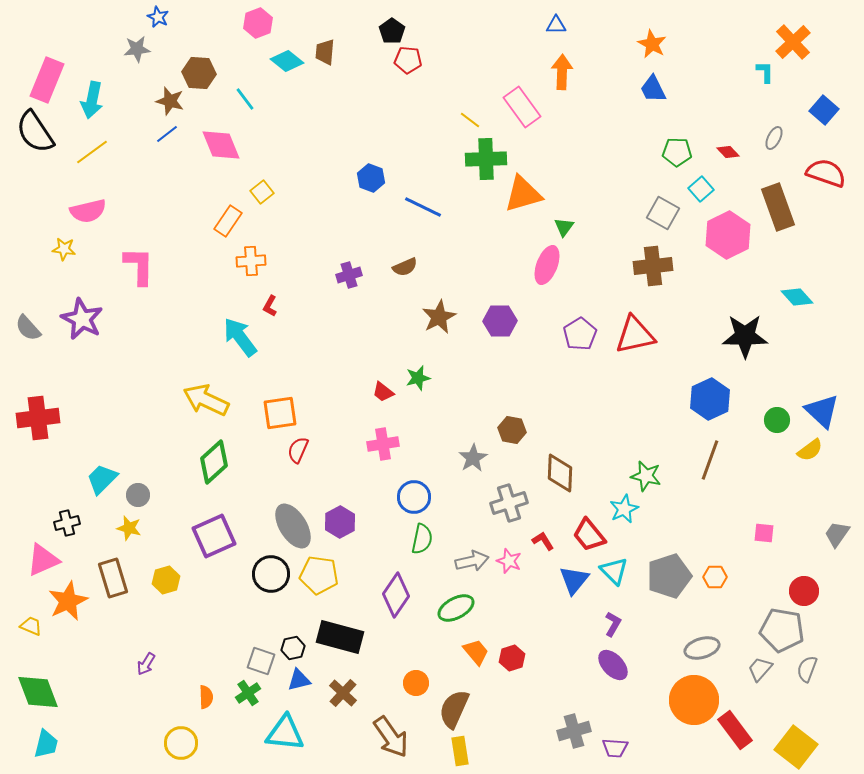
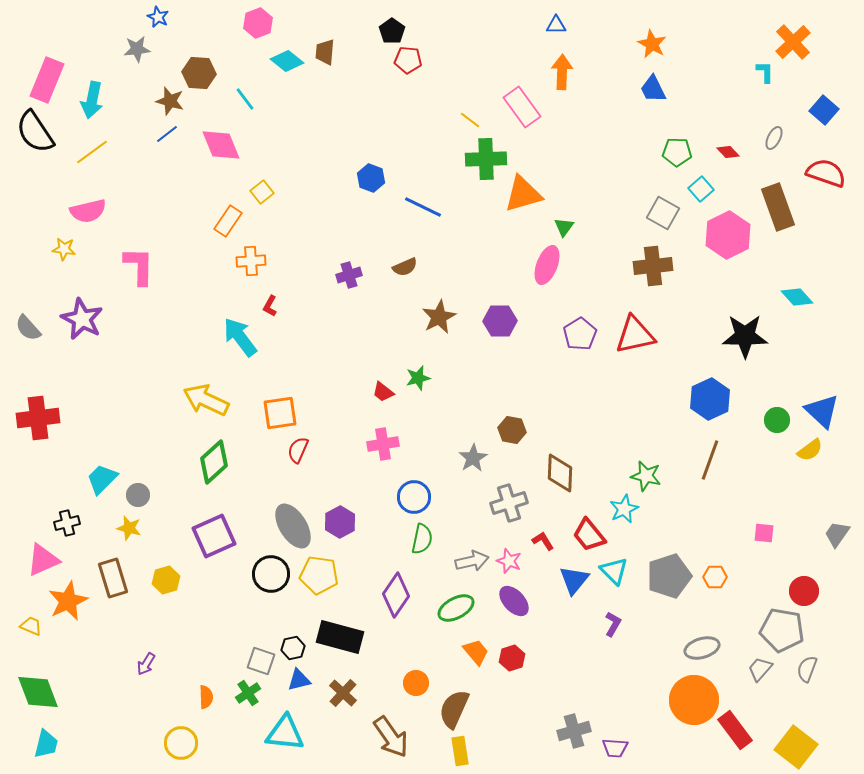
purple ellipse at (613, 665): moved 99 px left, 64 px up
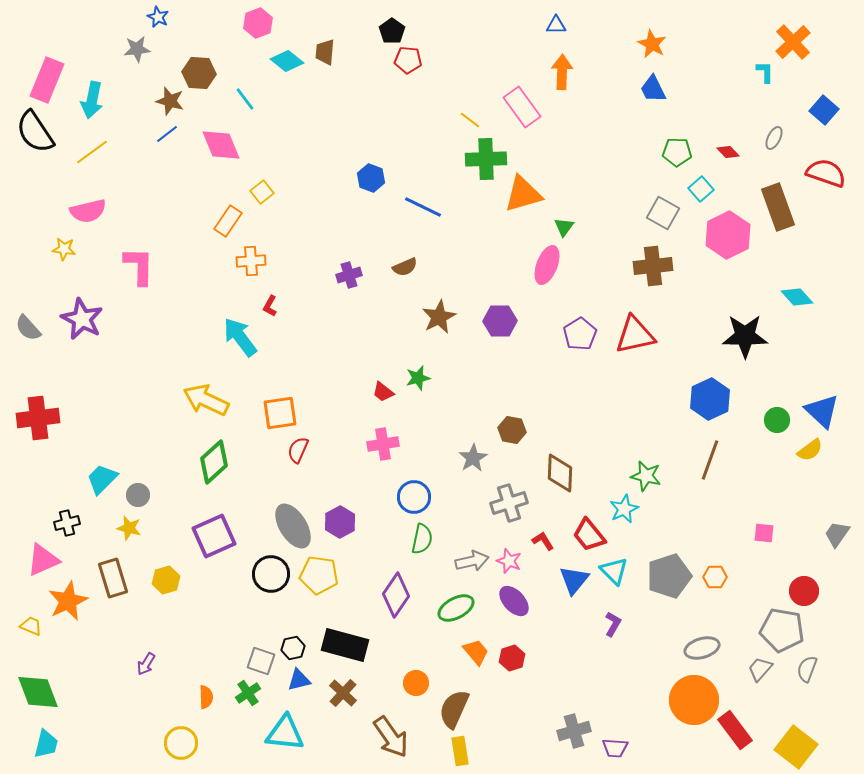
black rectangle at (340, 637): moved 5 px right, 8 px down
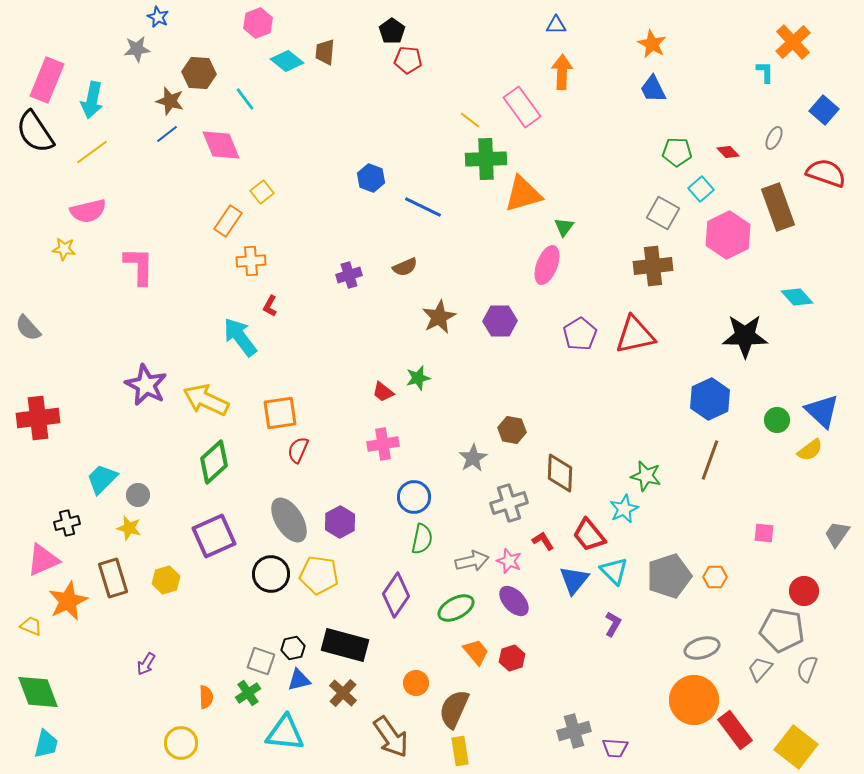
purple star at (82, 319): moved 64 px right, 66 px down
gray ellipse at (293, 526): moved 4 px left, 6 px up
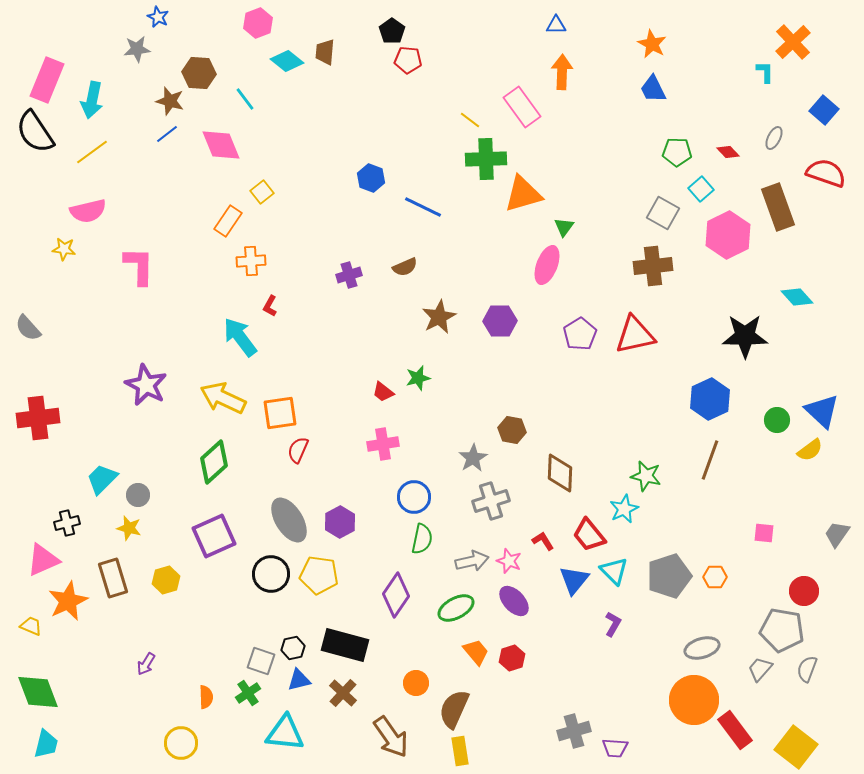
yellow arrow at (206, 400): moved 17 px right, 2 px up
gray cross at (509, 503): moved 18 px left, 2 px up
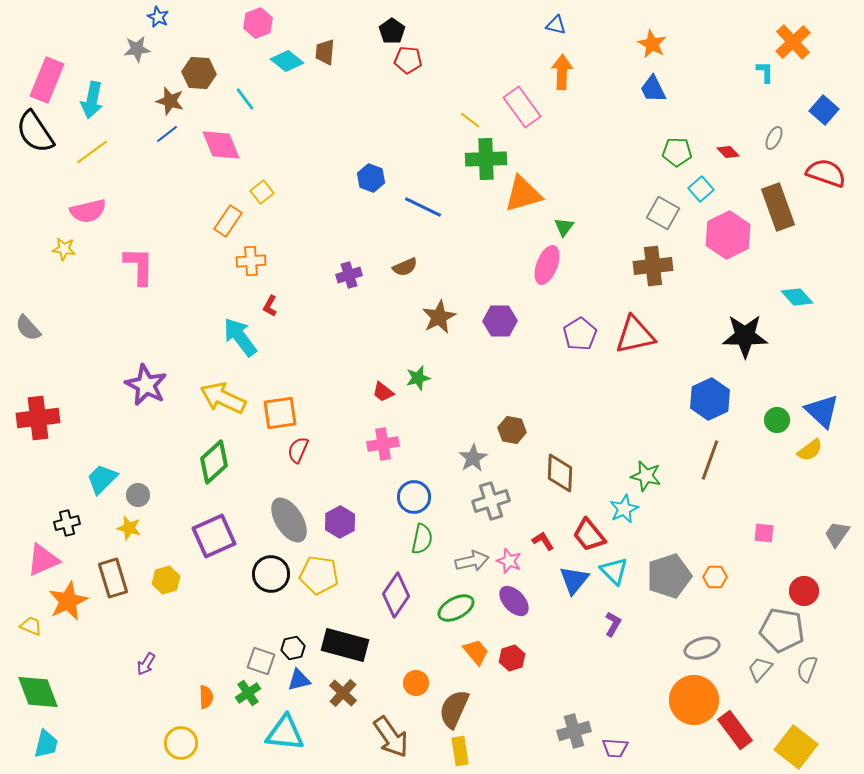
blue triangle at (556, 25): rotated 15 degrees clockwise
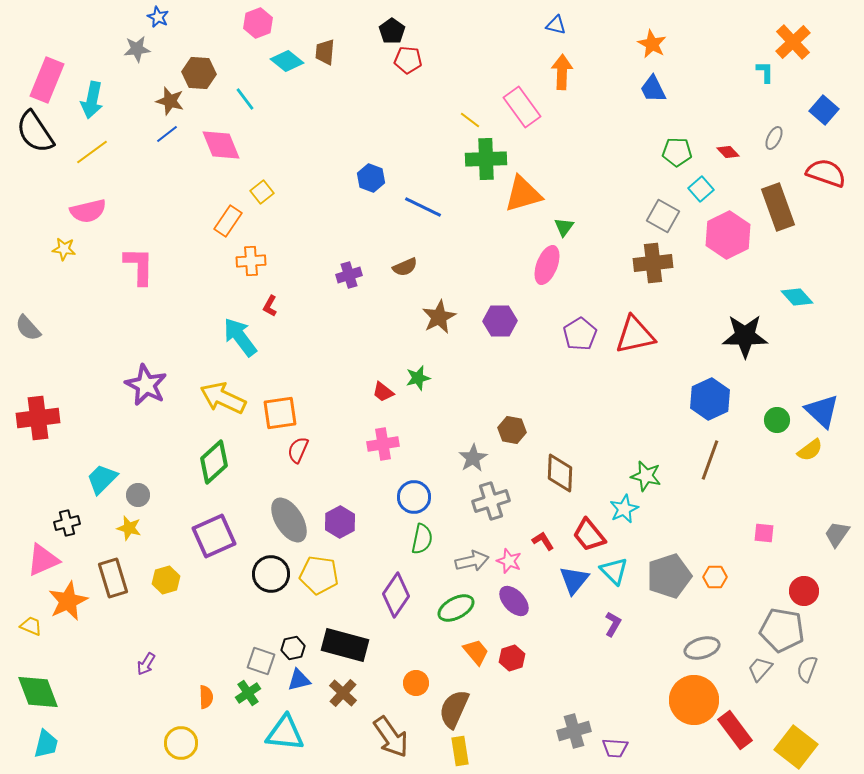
gray square at (663, 213): moved 3 px down
brown cross at (653, 266): moved 3 px up
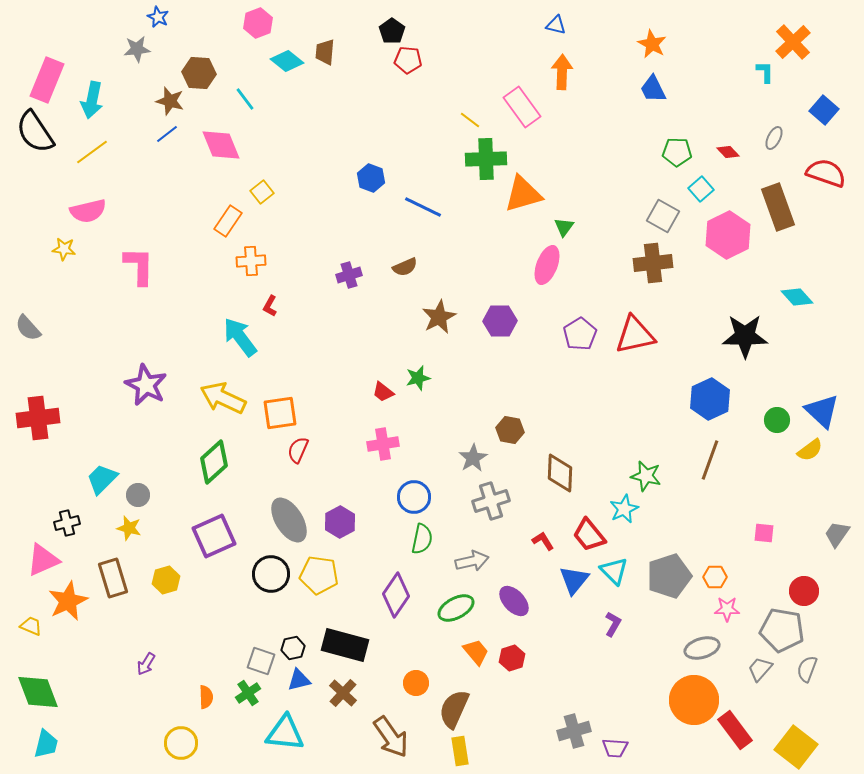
brown hexagon at (512, 430): moved 2 px left
pink star at (509, 561): moved 218 px right, 48 px down; rotated 20 degrees counterclockwise
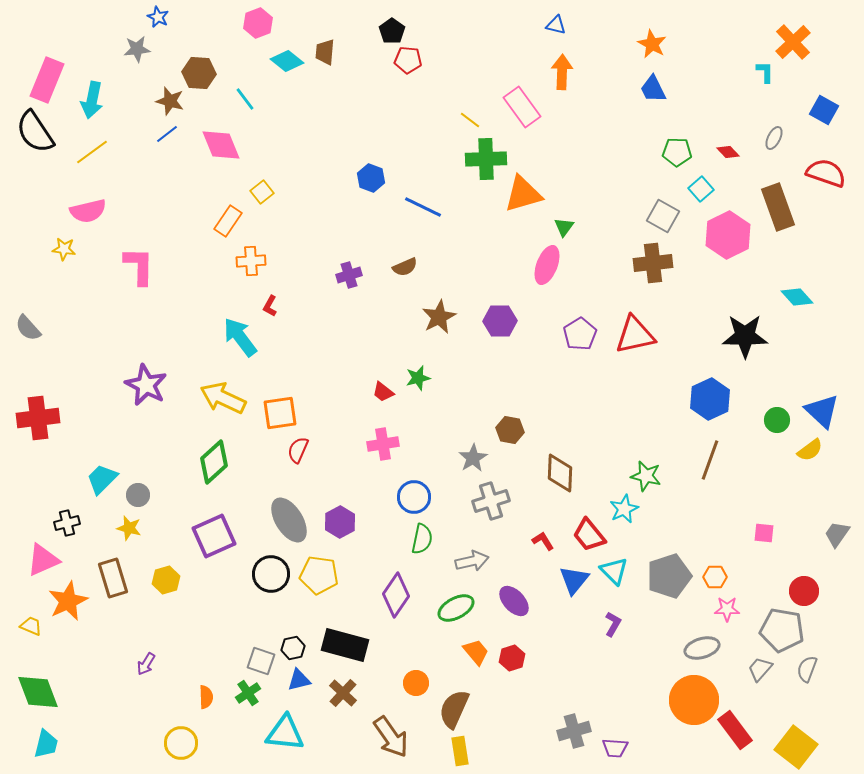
blue square at (824, 110): rotated 12 degrees counterclockwise
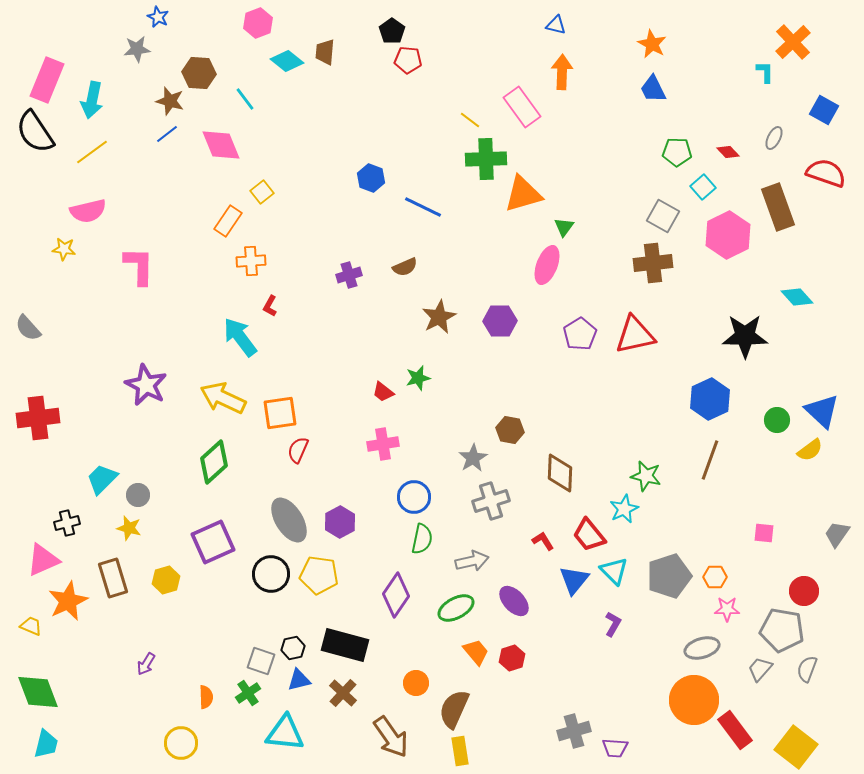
cyan square at (701, 189): moved 2 px right, 2 px up
purple square at (214, 536): moved 1 px left, 6 px down
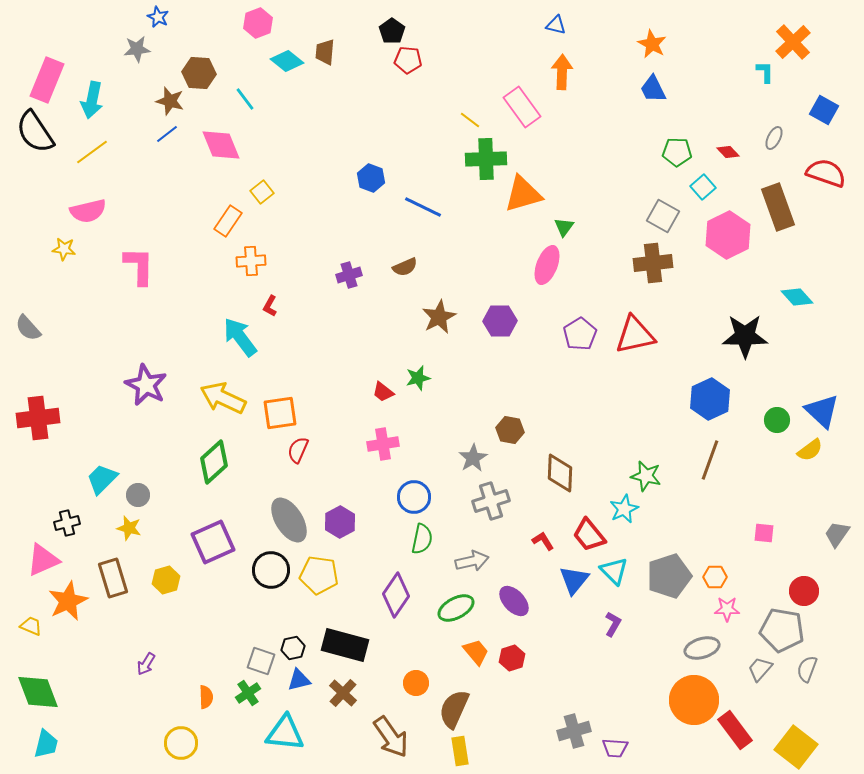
black circle at (271, 574): moved 4 px up
